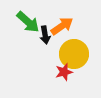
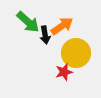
yellow circle: moved 2 px right, 1 px up
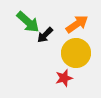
orange arrow: moved 15 px right, 2 px up
black arrow: rotated 54 degrees clockwise
red star: moved 6 px down
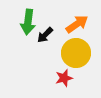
green arrow: rotated 55 degrees clockwise
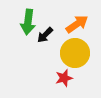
yellow circle: moved 1 px left
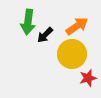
orange arrow: moved 2 px down
yellow circle: moved 3 px left, 1 px down
red star: moved 24 px right
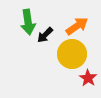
green arrow: rotated 15 degrees counterclockwise
red star: rotated 24 degrees counterclockwise
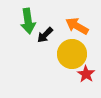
green arrow: moved 1 px up
orange arrow: rotated 115 degrees counterclockwise
red star: moved 2 px left, 4 px up
